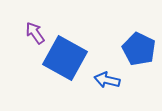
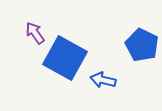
blue pentagon: moved 3 px right, 4 px up
blue arrow: moved 4 px left
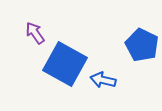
blue square: moved 6 px down
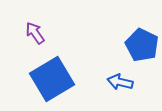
blue square: moved 13 px left, 15 px down; rotated 30 degrees clockwise
blue arrow: moved 17 px right, 2 px down
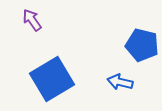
purple arrow: moved 3 px left, 13 px up
blue pentagon: rotated 12 degrees counterclockwise
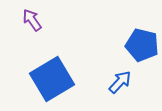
blue arrow: rotated 120 degrees clockwise
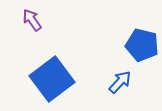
blue square: rotated 6 degrees counterclockwise
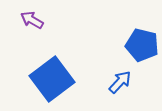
purple arrow: rotated 25 degrees counterclockwise
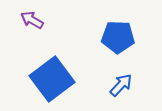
blue pentagon: moved 24 px left, 8 px up; rotated 12 degrees counterclockwise
blue arrow: moved 1 px right, 3 px down
